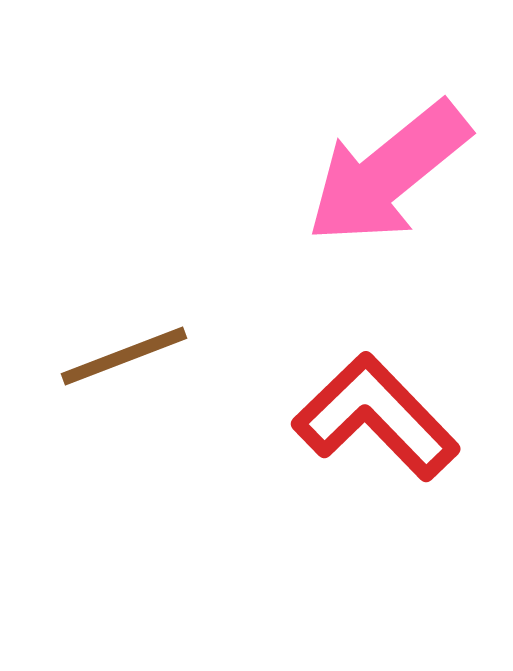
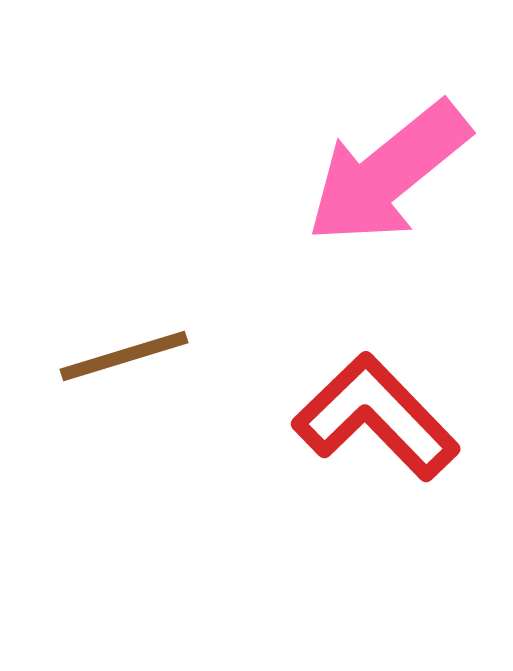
brown line: rotated 4 degrees clockwise
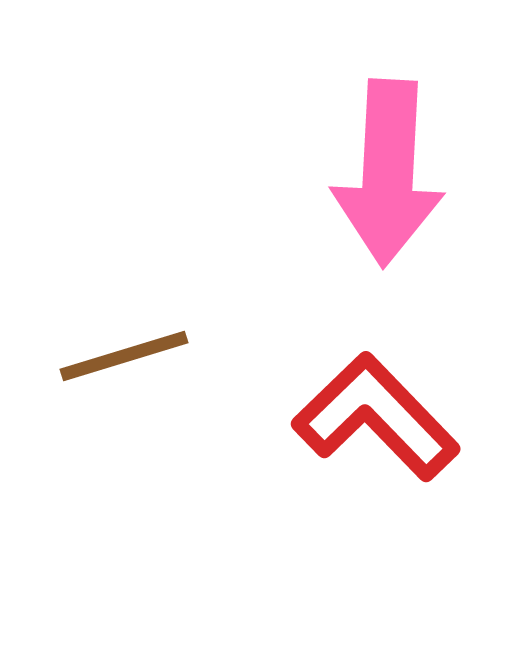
pink arrow: rotated 48 degrees counterclockwise
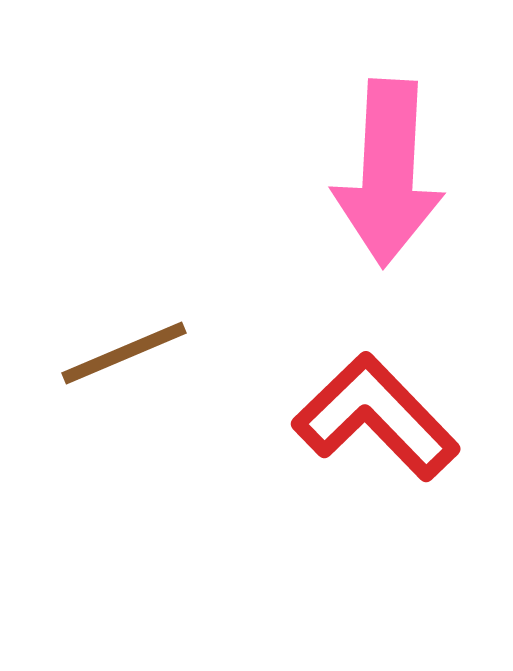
brown line: moved 3 px up; rotated 6 degrees counterclockwise
